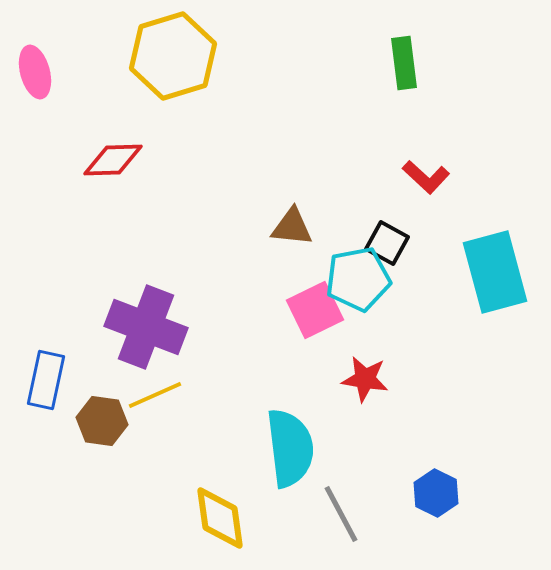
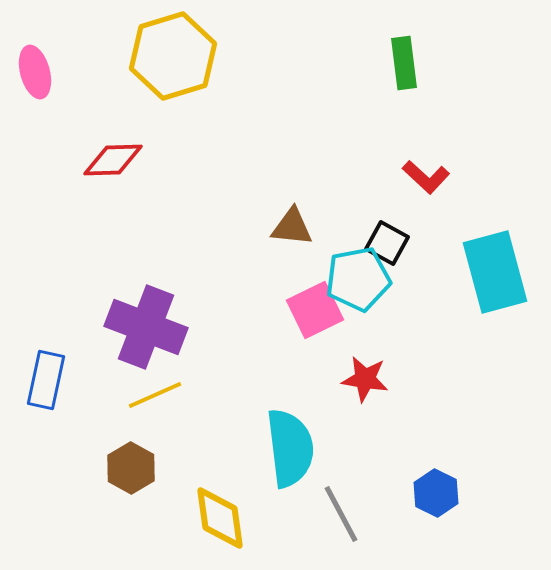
brown hexagon: moved 29 px right, 47 px down; rotated 21 degrees clockwise
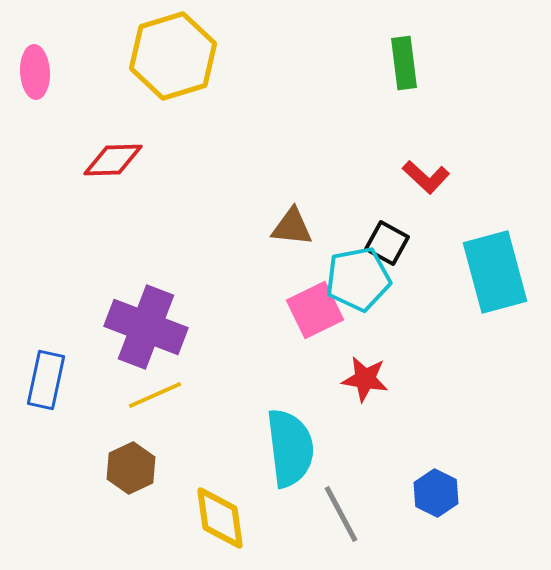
pink ellipse: rotated 12 degrees clockwise
brown hexagon: rotated 6 degrees clockwise
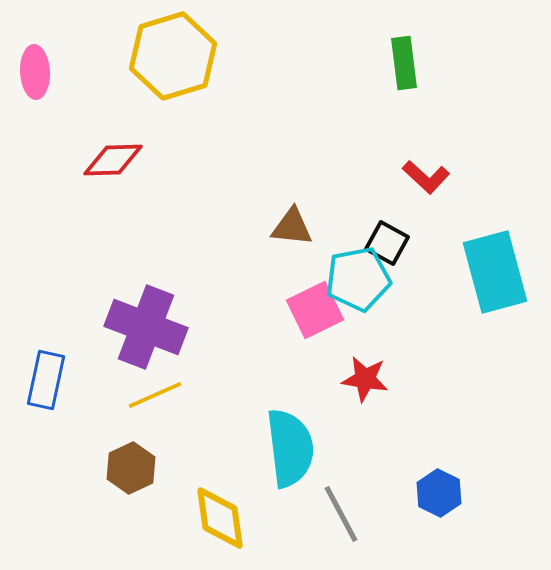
blue hexagon: moved 3 px right
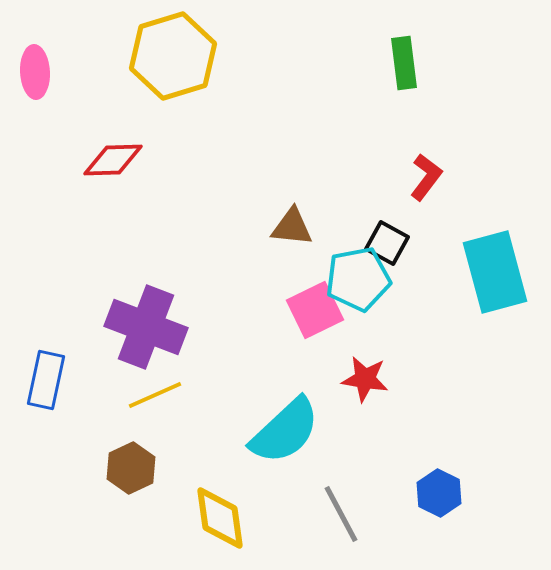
red L-shape: rotated 96 degrees counterclockwise
cyan semicircle: moved 5 px left, 17 px up; rotated 54 degrees clockwise
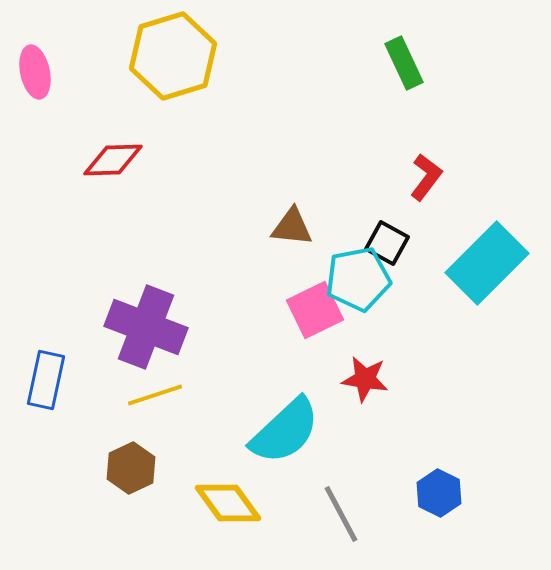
green rectangle: rotated 18 degrees counterclockwise
pink ellipse: rotated 9 degrees counterclockwise
cyan rectangle: moved 8 px left, 9 px up; rotated 60 degrees clockwise
yellow line: rotated 6 degrees clockwise
yellow diamond: moved 8 px right, 15 px up; rotated 28 degrees counterclockwise
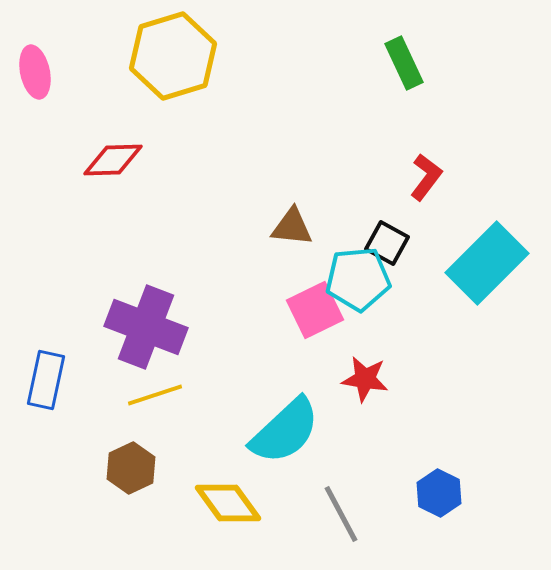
cyan pentagon: rotated 6 degrees clockwise
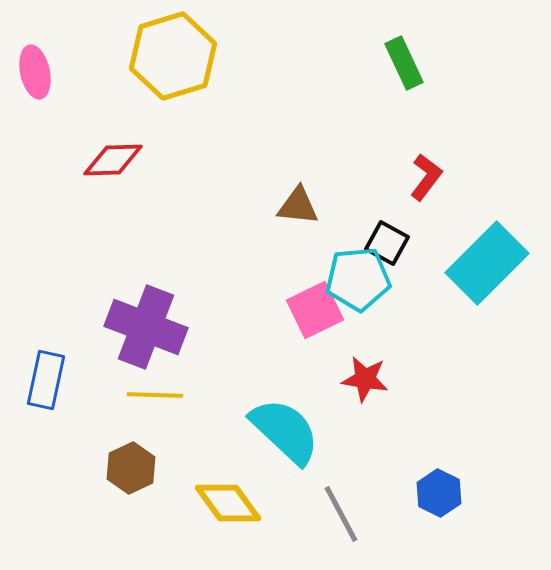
brown triangle: moved 6 px right, 21 px up
yellow line: rotated 20 degrees clockwise
cyan semicircle: rotated 94 degrees counterclockwise
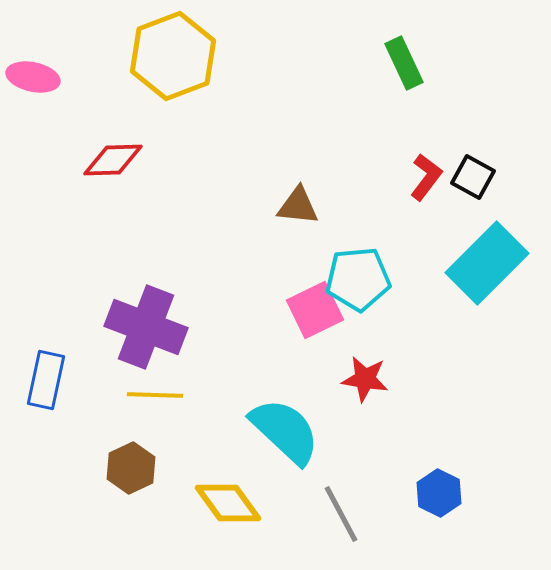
yellow hexagon: rotated 4 degrees counterclockwise
pink ellipse: moved 2 px left, 5 px down; rotated 66 degrees counterclockwise
black square: moved 86 px right, 66 px up
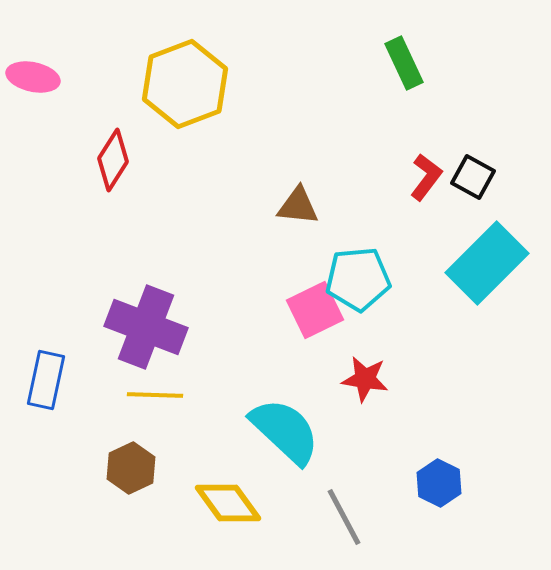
yellow hexagon: moved 12 px right, 28 px down
red diamond: rotated 56 degrees counterclockwise
blue hexagon: moved 10 px up
gray line: moved 3 px right, 3 px down
